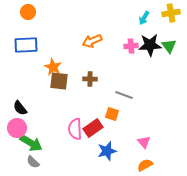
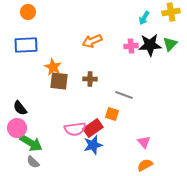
yellow cross: moved 1 px up
green triangle: moved 1 px right, 2 px up; rotated 21 degrees clockwise
pink semicircle: rotated 95 degrees counterclockwise
blue star: moved 14 px left, 6 px up
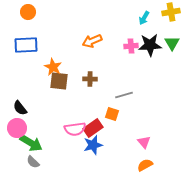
green triangle: moved 2 px right, 1 px up; rotated 14 degrees counterclockwise
gray line: rotated 36 degrees counterclockwise
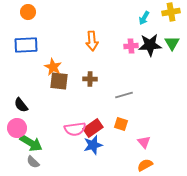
orange arrow: rotated 72 degrees counterclockwise
black semicircle: moved 1 px right, 3 px up
orange square: moved 9 px right, 10 px down
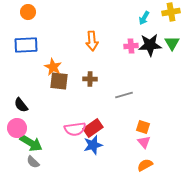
orange square: moved 22 px right, 3 px down
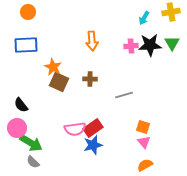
brown square: moved 1 px down; rotated 18 degrees clockwise
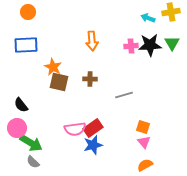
cyan arrow: moved 4 px right; rotated 80 degrees clockwise
brown square: rotated 12 degrees counterclockwise
